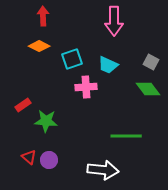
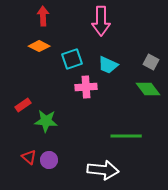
pink arrow: moved 13 px left
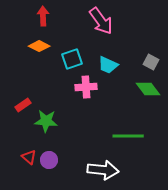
pink arrow: rotated 36 degrees counterclockwise
green line: moved 2 px right
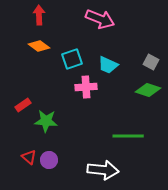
red arrow: moved 4 px left, 1 px up
pink arrow: moved 1 px left, 2 px up; rotated 32 degrees counterclockwise
orange diamond: rotated 10 degrees clockwise
green diamond: moved 1 px down; rotated 35 degrees counterclockwise
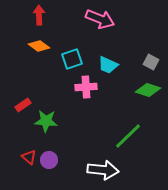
green line: rotated 44 degrees counterclockwise
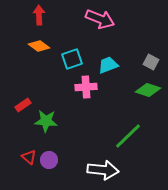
cyan trapezoid: rotated 135 degrees clockwise
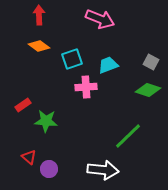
purple circle: moved 9 px down
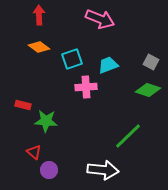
orange diamond: moved 1 px down
red rectangle: rotated 49 degrees clockwise
red triangle: moved 5 px right, 5 px up
purple circle: moved 1 px down
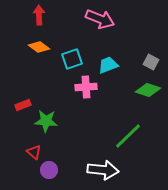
red rectangle: rotated 35 degrees counterclockwise
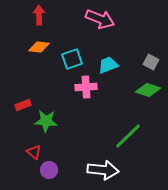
orange diamond: rotated 30 degrees counterclockwise
